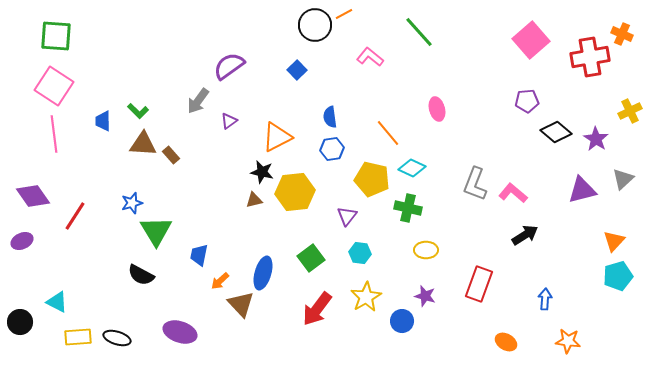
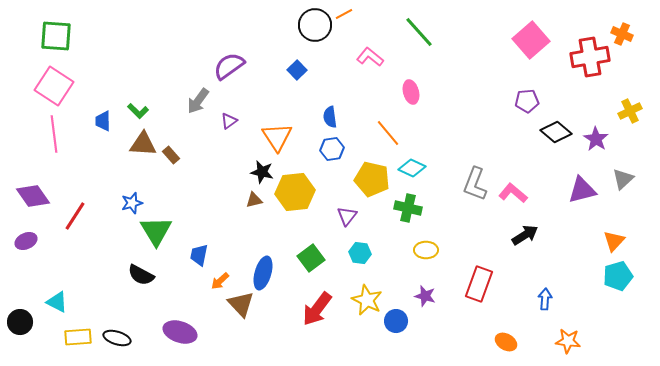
pink ellipse at (437, 109): moved 26 px left, 17 px up
orange triangle at (277, 137): rotated 36 degrees counterclockwise
purple ellipse at (22, 241): moved 4 px right
yellow star at (366, 297): moved 1 px right, 3 px down; rotated 16 degrees counterclockwise
blue circle at (402, 321): moved 6 px left
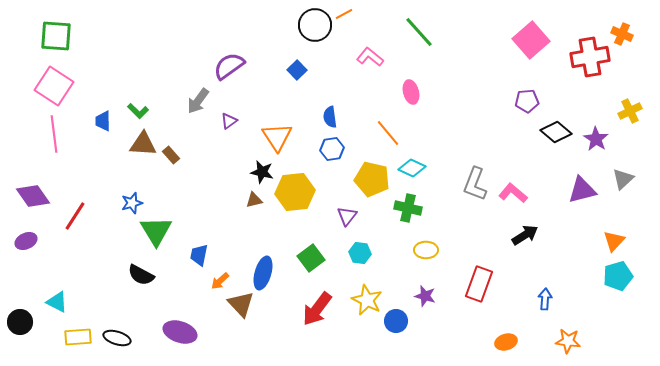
orange ellipse at (506, 342): rotated 45 degrees counterclockwise
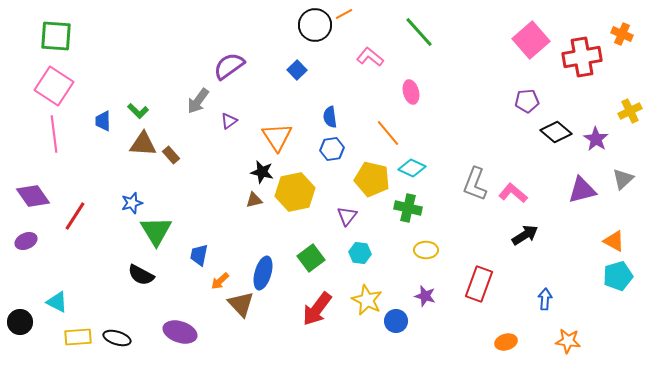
red cross at (590, 57): moved 8 px left
yellow hexagon at (295, 192): rotated 6 degrees counterclockwise
orange triangle at (614, 241): rotated 45 degrees counterclockwise
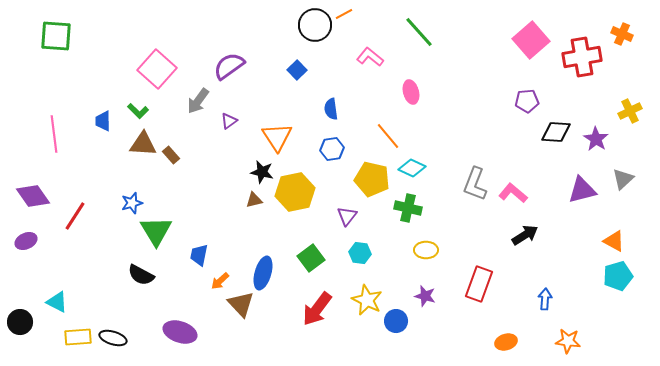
pink square at (54, 86): moved 103 px right, 17 px up; rotated 9 degrees clockwise
blue semicircle at (330, 117): moved 1 px right, 8 px up
black diamond at (556, 132): rotated 36 degrees counterclockwise
orange line at (388, 133): moved 3 px down
black ellipse at (117, 338): moved 4 px left
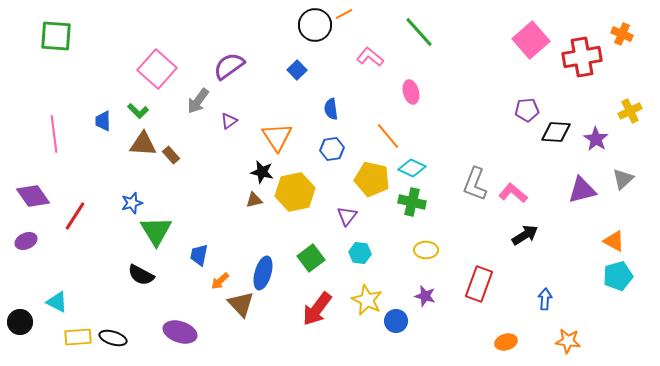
purple pentagon at (527, 101): moved 9 px down
green cross at (408, 208): moved 4 px right, 6 px up
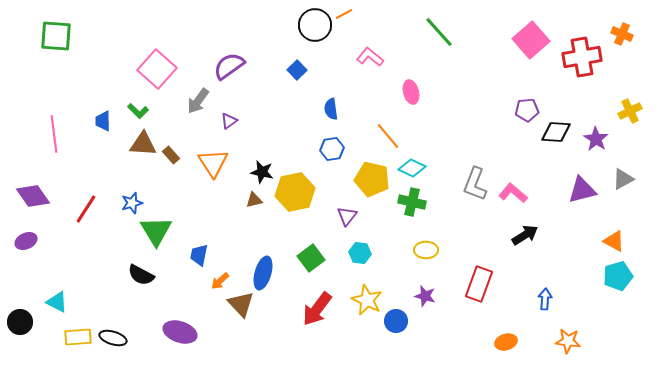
green line at (419, 32): moved 20 px right
orange triangle at (277, 137): moved 64 px left, 26 px down
gray triangle at (623, 179): rotated 15 degrees clockwise
red line at (75, 216): moved 11 px right, 7 px up
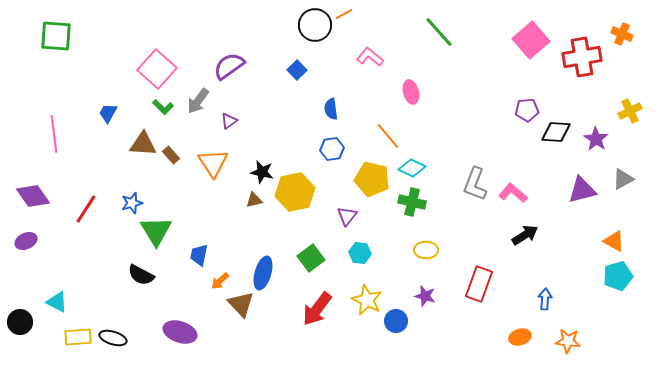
green L-shape at (138, 111): moved 25 px right, 4 px up
blue trapezoid at (103, 121): moved 5 px right, 8 px up; rotated 30 degrees clockwise
orange ellipse at (506, 342): moved 14 px right, 5 px up
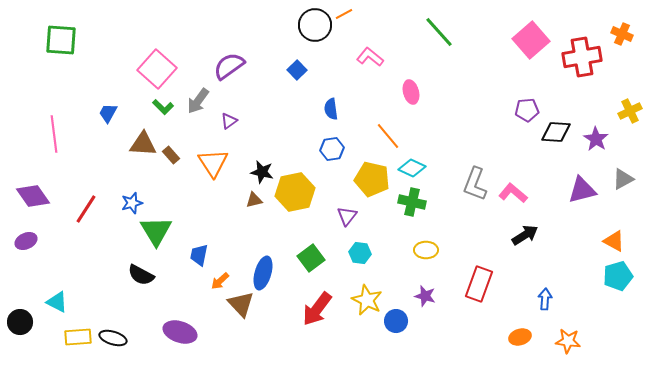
green square at (56, 36): moved 5 px right, 4 px down
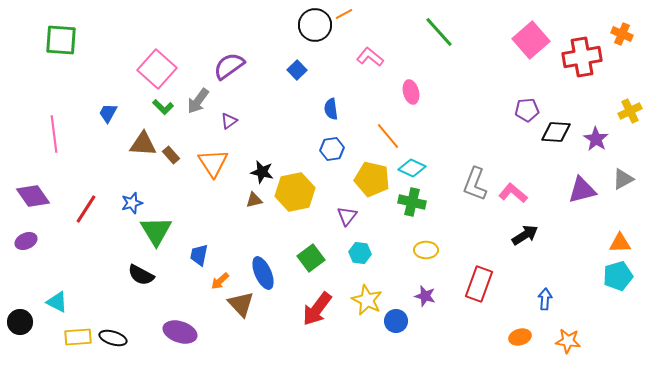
orange triangle at (614, 241): moved 6 px right, 2 px down; rotated 30 degrees counterclockwise
blue ellipse at (263, 273): rotated 40 degrees counterclockwise
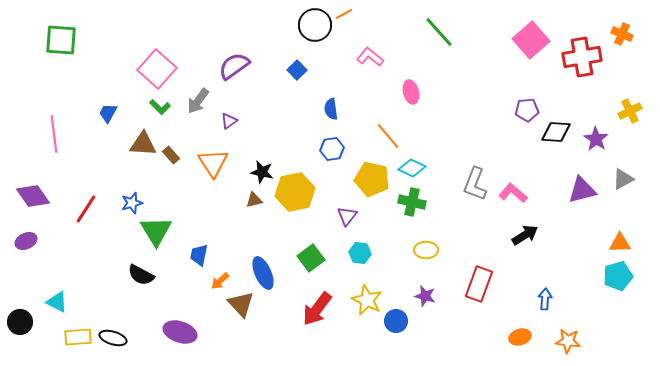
purple semicircle at (229, 66): moved 5 px right
green L-shape at (163, 107): moved 3 px left
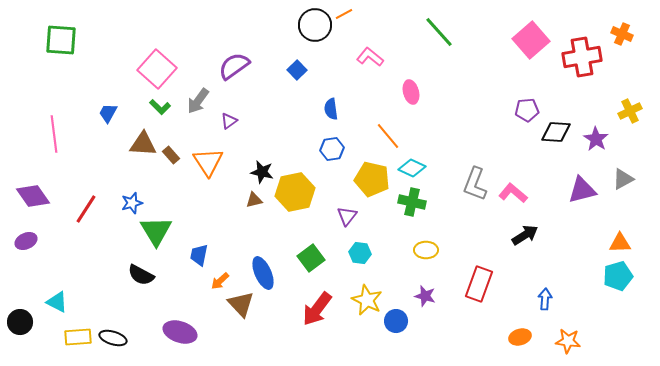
orange triangle at (213, 163): moved 5 px left, 1 px up
